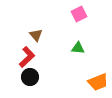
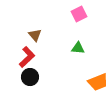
brown triangle: moved 1 px left
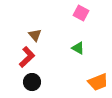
pink square: moved 2 px right, 1 px up; rotated 35 degrees counterclockwise
green triangle: rotated 24 degrees clockwise
black circle: moved 2 px right, 5 px down
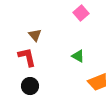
pink square: rotated 21 degrees clockwise
green triangle: moved 8 px down
red L-shape: rotated 60 degrees counterclockwise
black circle: moved 2 px left, 4 px down
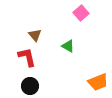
green triangle: moved 10 px left, 10 px up
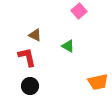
pink square: moved 2 px left, 2 px up
brown triangle: rotated 24 degrees counterclockwise
orange trapezoid: rotated 10 degrees clockwise
